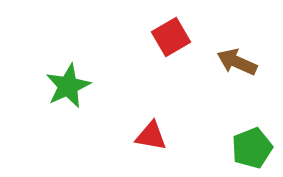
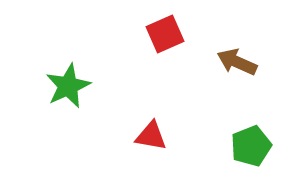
red square: moved 6 px left, 3 px up; rotated 6 degrees clockwise
green pentagon: moved 1 px left, 2 px up
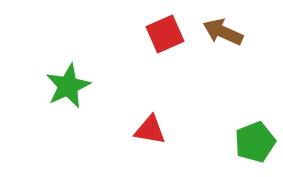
brown arrow: moved 14 px left, 30 px up
red triangle: moved 1 px left, 6 px up
green pentagon: moved 4 px right, 4 px up
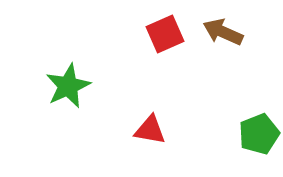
green pentagon: moved 4 px right, 8 px up
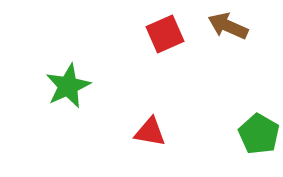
brown arrow: moved 5 px right, 6 px up
red triangle: moved 2 px down
green pentagon: rotated 21 degrees counterclockwise
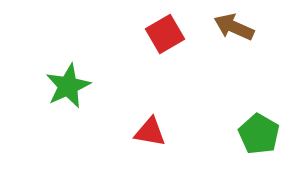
brown arrow: moved 6 px right, 1 px down
red square: rotated 6 degrees counterclockwise
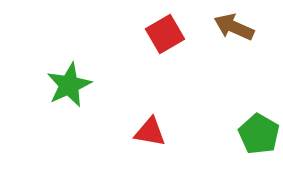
green star: moved 1 px right, 1 px up
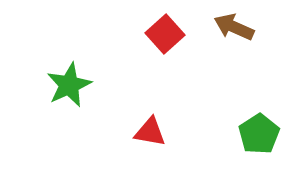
red square: rotated 12 degrees counterclockwise
green pentagon: rotated 9 degrees clockwise
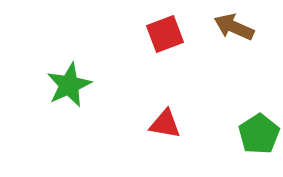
red square: rotated 21 degrees clockwise
red triangle: moved 15 px right, 8 px up
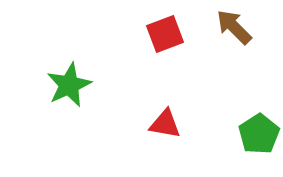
brown arrow: rotated 21 degrees clockwise
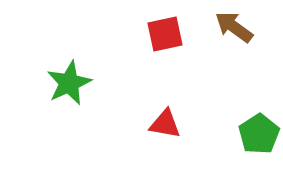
brown arrow: rotated 9 degrees counterclockwise
red square: rotated 9 degrees clockwise
green star: moved 2 px up
